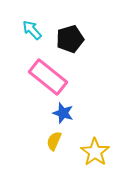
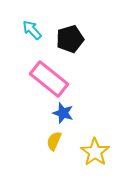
pink rectangle: moved 1 px right, 2 px down
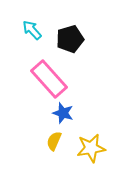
pink rectangle: rotated 9 degrees clockwise
yellow star: moved 4 px left, 4 px up; rotated 28 degrees clockwise
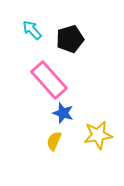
pink rectangle: moved 1 px down
yellow star: moved 7 px right, 13 px up
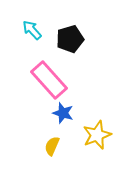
yellow star: moved 1 px left; rotated 12 degrees counterclockwise
yellow semicircle: moved 2 px left, 5 px down
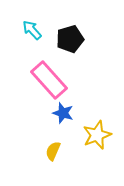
yellow semicircle: moved 1 px right, 5 px down
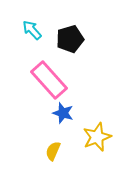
yellow star: moved 2 px down
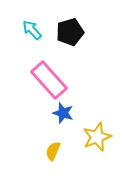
black pentagon: moved 7 px up
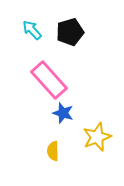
yellow semicircle: rotated 24 degrees counterclockwise
